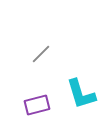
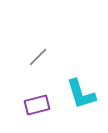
gray line: moved 3 px left, 3 px down
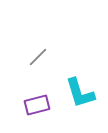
cyan L-shape: moved 1 px left, 1 px up
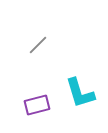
gray line: moved 12 px up
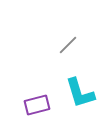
gray line: moved 30 px right
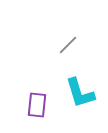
purple rectangle: rotated 70 degrees counterclockwise
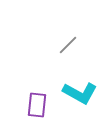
cyan L-shape: rotated 44 degrees counterclockwise
